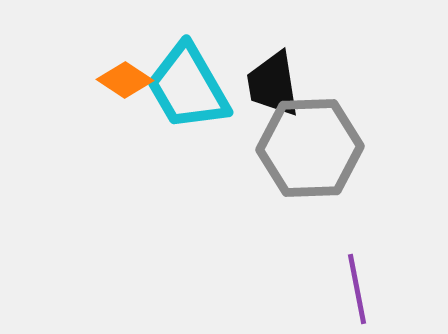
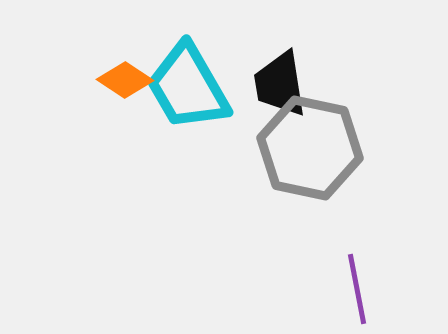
black trapezoid: moved 7 px right
gray hexagon: rotated 14 degrees clockwise
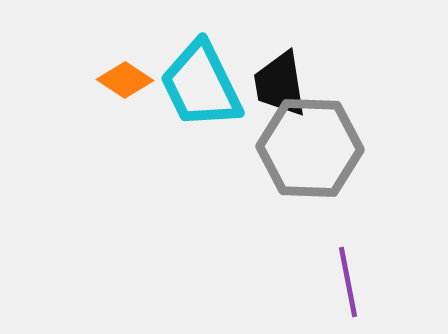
cyan trapezoid: moved 13 px right, 2 px up; rotated 4 degrees clockwise
gray hexagon: rotated 10 degrees counterclockwise
purple line: moved 9 px left, 7 px up
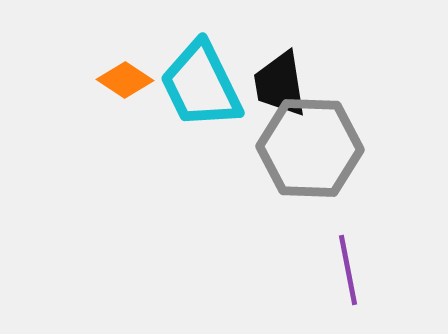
purple line: moved 12 px up
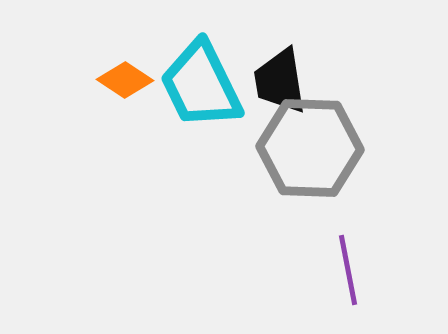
black trapezoid: moved 3 px up
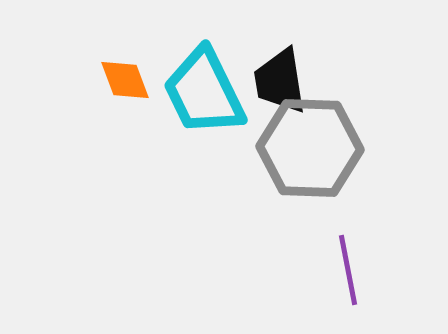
orange diamond: rotated 36 degrees clockwise
cyan trapezoid: moved 3 px right, 7 px down
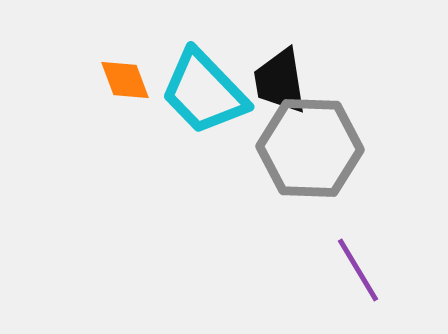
cyan trapezoid: rotated 18 degrees counterclockwise
purple line: moved 10 px right; rotated 20 degrees counterclockwise
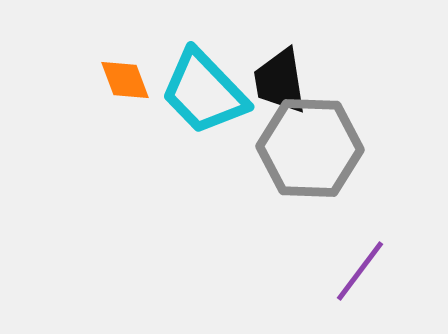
purple line: moved 2 px right, 1 px down; rotated 68 degrees clockwise
